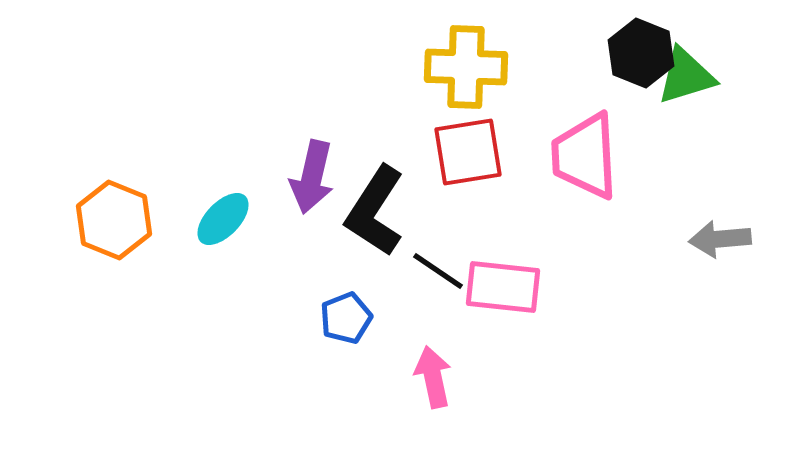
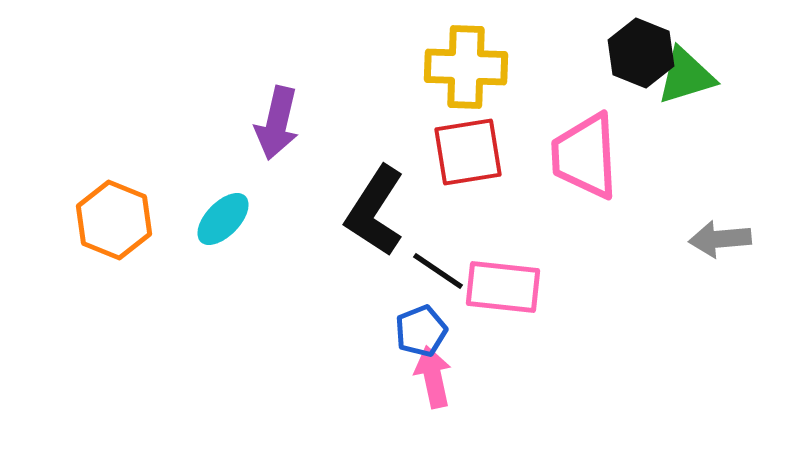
purple arrow: moved 35 px left, 54 px up
blue pentagon: moved 75 px right, 13 px down
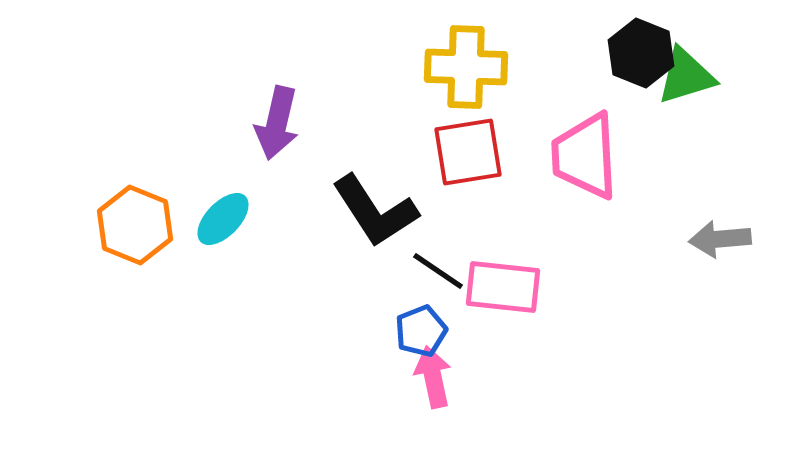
black L-shape: rotated 66 degrees counterclockwise
orange hexagon: moved 21 px right, 5 px down
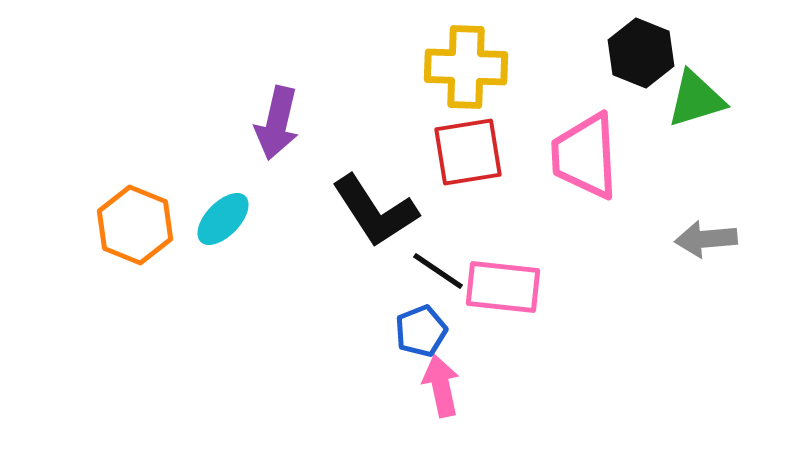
green triangle: moved 10 px right, 23 px down
gray arrow: moved 14 px left
pink arrow: moved 8 px right, 9 px down
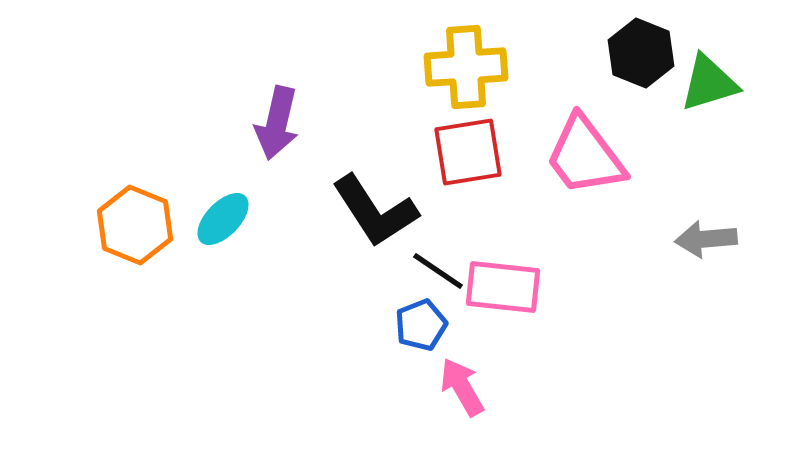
yellow cross: rotated 6 degrees counterclockwise
green triangle: moved 13 px right, 16 px up
pink trapezoid: rotated 34 degrees counterclockwise
blue pentagon: moved 6 px up
pink arrow: moved 21 px right, 1 px down; rotated 18 degrees counterclockwise
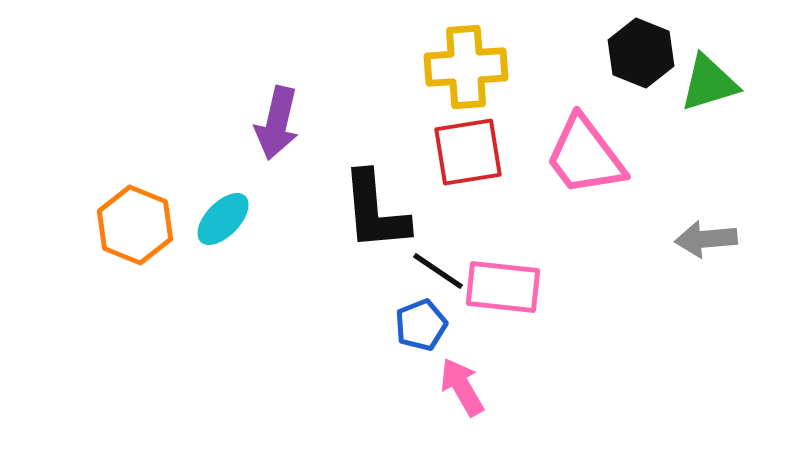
black L-shape: rotated 28 degrees clockwise
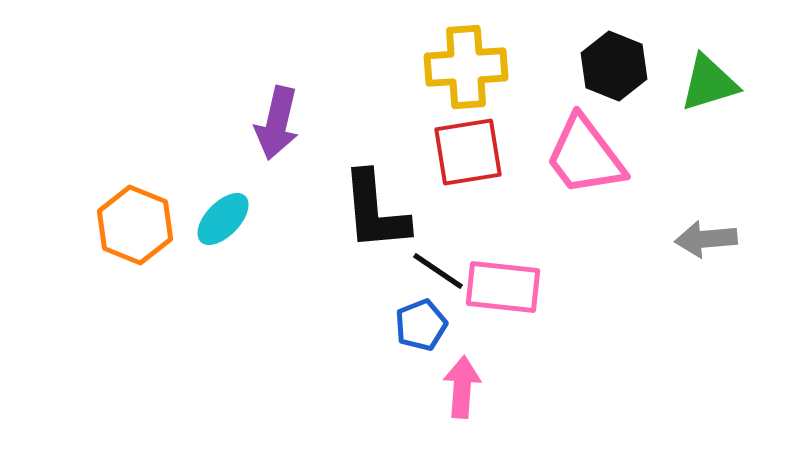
black hexagon: moved 27 px left, 13 px down
pink arrow: rotated 34 degrees clockwise
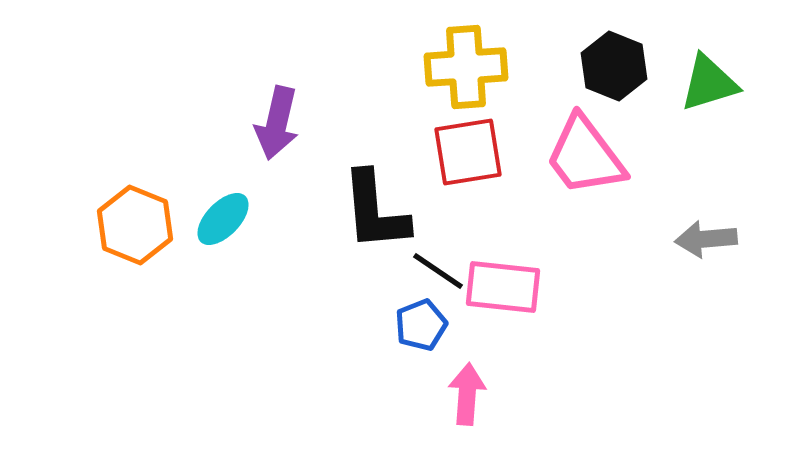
pink arrow: moved 5 px right, 7 px down
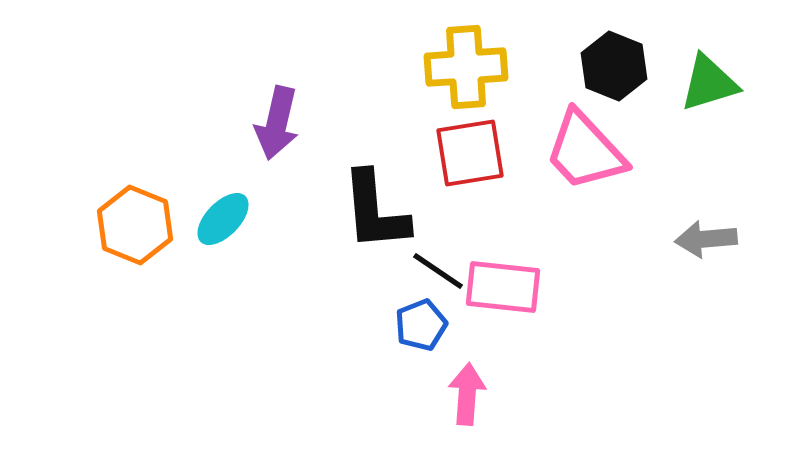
red square: moved 2 px right, 1 px down
pink trapezoid: moved 5 px up; rotated 6 degrees counterclockwise
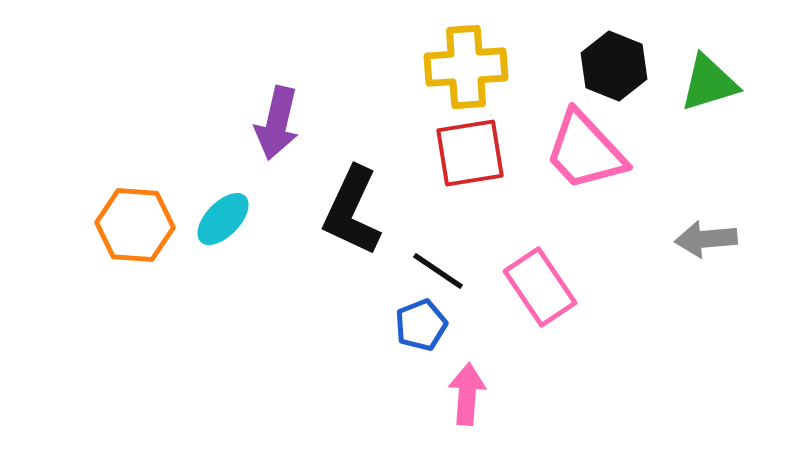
black L-shape: moved 23 px left; rotated 30 degrees clockwise
orange hexagon: rotated 18 degrees counterclockwise
pink rectangle: moved 37 px right; rotated 50 degrees clockwise
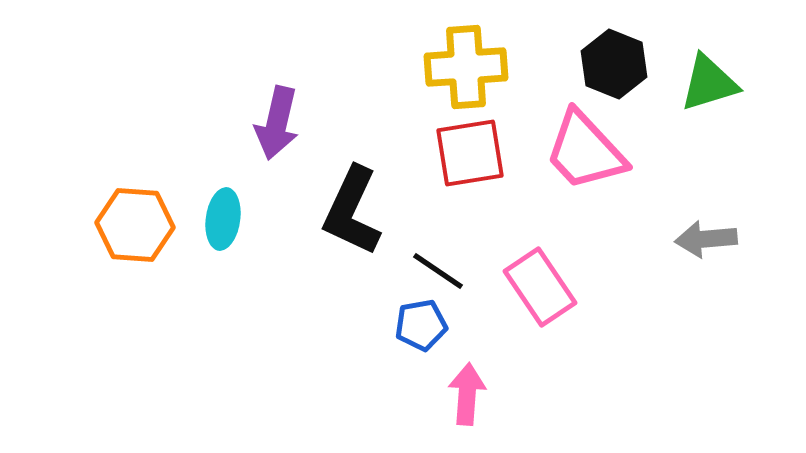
black hexagon: moved 2 px up
cyan ellipse: rotated 36 degrees counterclockwise
blue pentagon: rotated 12 degrees clockwise
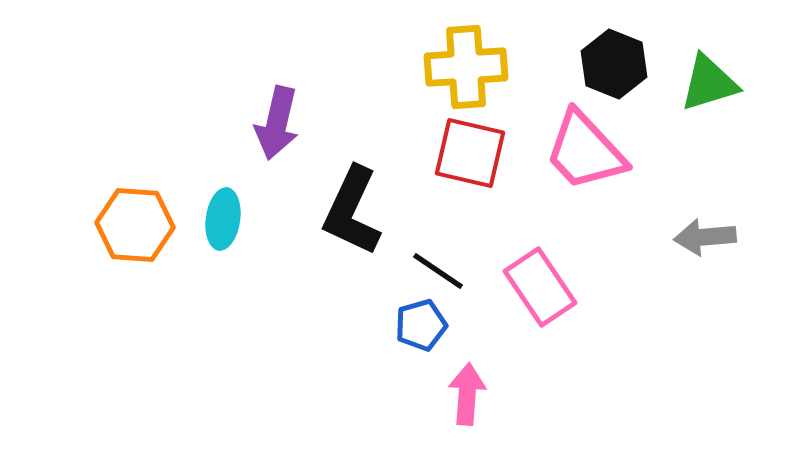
red square: rotated 22 degrees clockwise
gray arrow: moved 1 px left, 2 px up
blue pentagon: rotated 6 degrees counterclockwise
